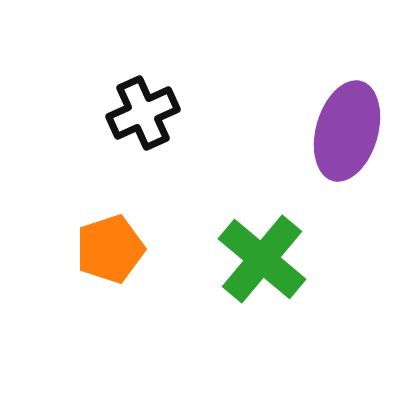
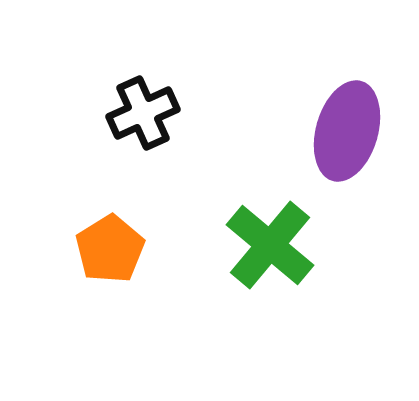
orange pentagon: rotated 14 degrees counterclockwise
green cross: moved 8 px right, 14 px up
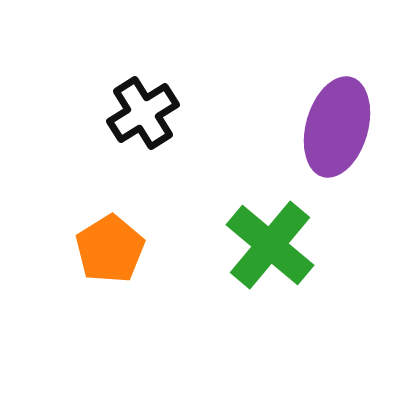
black cross: rotated 8 degrees counterclockwise
purple ellipse: moved 10 px left, 4 px up
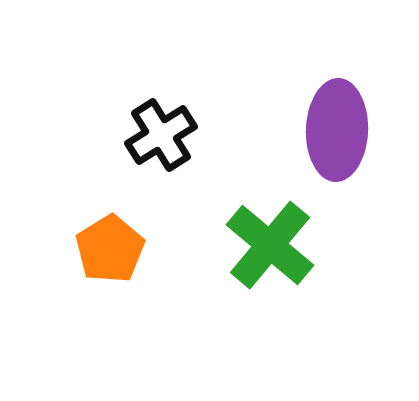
black cross: moved 18 px right, 22 px down
purple ellipse: moved 3 px down; rotated 14 degrees counterclockwise
